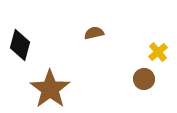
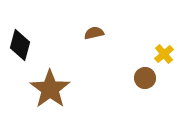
yellow cross: moved 6 px right, 2 px down
brown circle: moved 1 px right, 1 px up
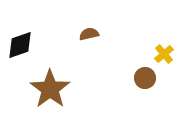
brown semicircle: moved 5 px left, 1 px down
black diamond: rotated 56 degrees clockwise
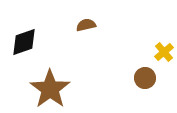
brown semicircle: moved 3 px left, 9 px up
black diamond: moved 4 px right, 3 px up
yellow cross: moved 2 px up
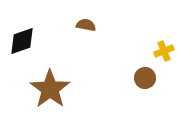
brown semicircle: rotated 24 degrees clockwise
black diamond: moved 2 px left, 1 px up
yellow cross: moved 1 px up; rotated 18 degrees clockwise
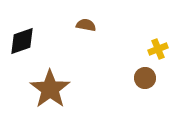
yellow cross: moved 6 px left, 2 px up
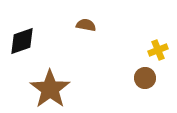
yellow cross: moved 1 px down
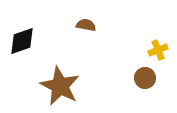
brown star: moved 10 px right, 3 px up; rotated 9 degrees counterclockwise
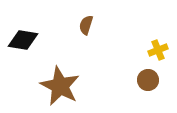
brown semicircle: rotated 84 degrees counterclockwise
black diamond: moved 1 px right, 1 px up; rotated 28 degrees clockwise
brown circle: moved 3 px right, 2 px down
